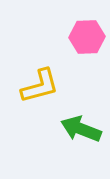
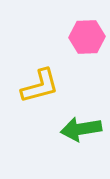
green arrow: rotated 30 degrees counterclockwise
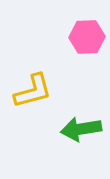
yellow L-shape: moved 7 px left, 5 px down
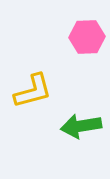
green arrow: moved 3 px up
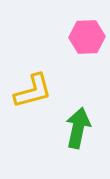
green arrow: moved 3 px left, 2 px down; rotated 111 degrees clockwise
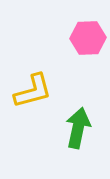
pink hexagon: moved 1 px right, 1 px down
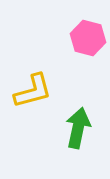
pink hexagon: rotated 16 degrees clockwise
